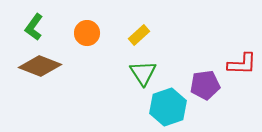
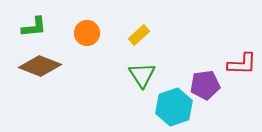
green L-shape: rotated 132 degrees counterclockwise
green triangle: moved 1 px left, 2 px down
cyan hexagon: moved 6 px right
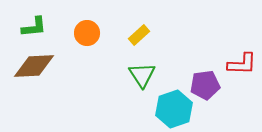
brown diamond: moved 6 px left; rotated 24 degrees counterclockwise
cyan hexagon: moved 2 px down
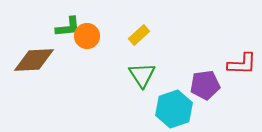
green L-shape: moved 34 px right
orange circle: moved 3 px down
brown diamond: moved 6 px up
